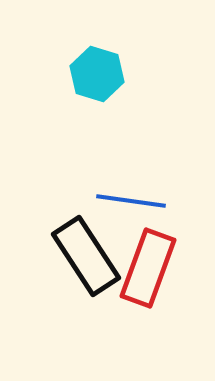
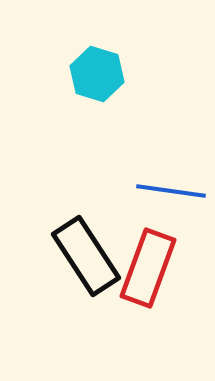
blue line: moved 40 px right, 10 px up
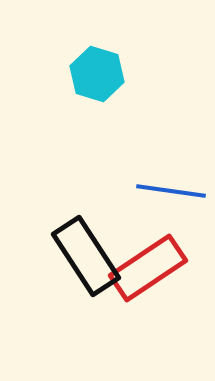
red rectangle: rotated 36 degrees clockwise
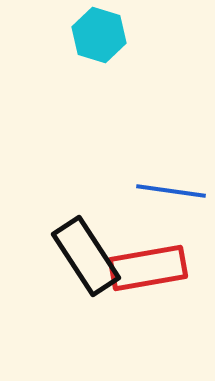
cyan hexagon: moved 2 px right, 39 px up
red rectangle: rotated 24 degrees clockwise
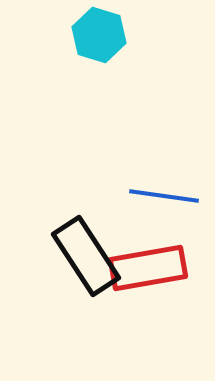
blue line: moved 7 px left, 5 px down
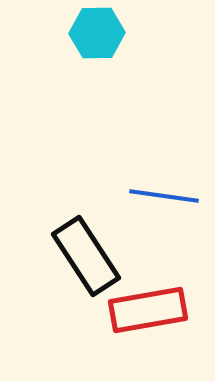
cyan hexagon: moved 2 px left, 2 px up; rotated 18 degrees counterclockwise
red rectangle: moved 42 px down
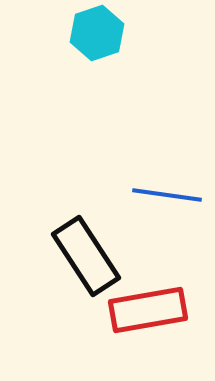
cyan hexagon: rotated 18 degrees counterclockwise
blue line: moved 3 px right, 1 px up
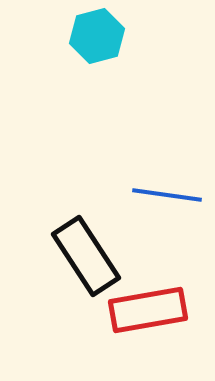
cyan hexagon: moved 3 px down; rotated 4 degrees clockwise
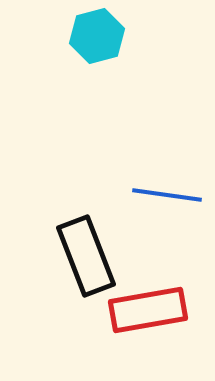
black rectangle: rotated 12 degrees clockwise
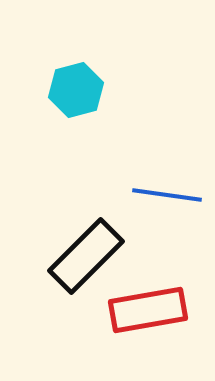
cyan hexagon: moved 21 px left, 54 px down
black rectangle: rotated 66 degrees clockwise
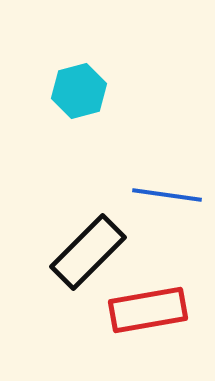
cyan hexagon: moved 3 px right, 1 px down
black rectangle: moved 2 px right, 4 px up
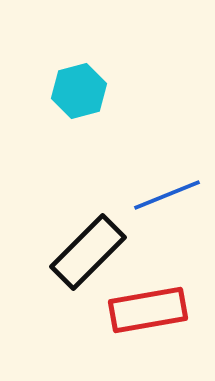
blue line: rotated 30 degrees counterclockwise
